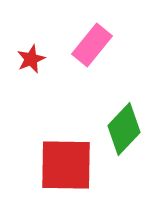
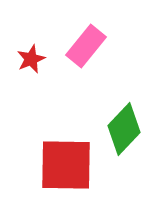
pink rectangle: moved 6 px left, 1 px down
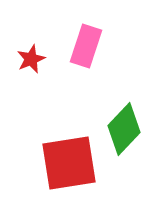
pink rectangle: rotated 21 degrees counterclockwise
red square: moved 3 px right, 2 px up; rotated 10 degrees counterclockwise
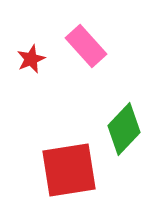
pink rectangle: rotated 60 degrees counterclockwise
red square: moved 7 px down
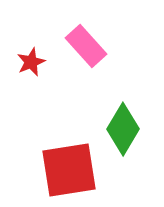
red star: moved 3 px down
green diamond: moved 1 px left; rotated 12 degrees counterclockwise
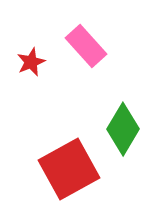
red square: moved 1 px up; rotated 20 degrees counterclockwise
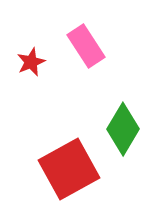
pink rectangle: rotated 9 degrees clockwise
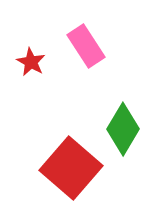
red star: rotated 20 degrees counterclockwise
red square: moved 2 px right, 1 px up; rotated 20 degrees counterclockwise
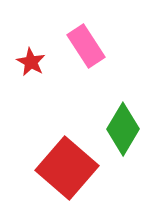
red square: moved 4 px left
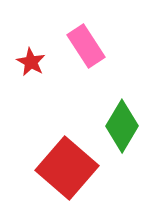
green diamond: moved 1 px left, 3 px up
